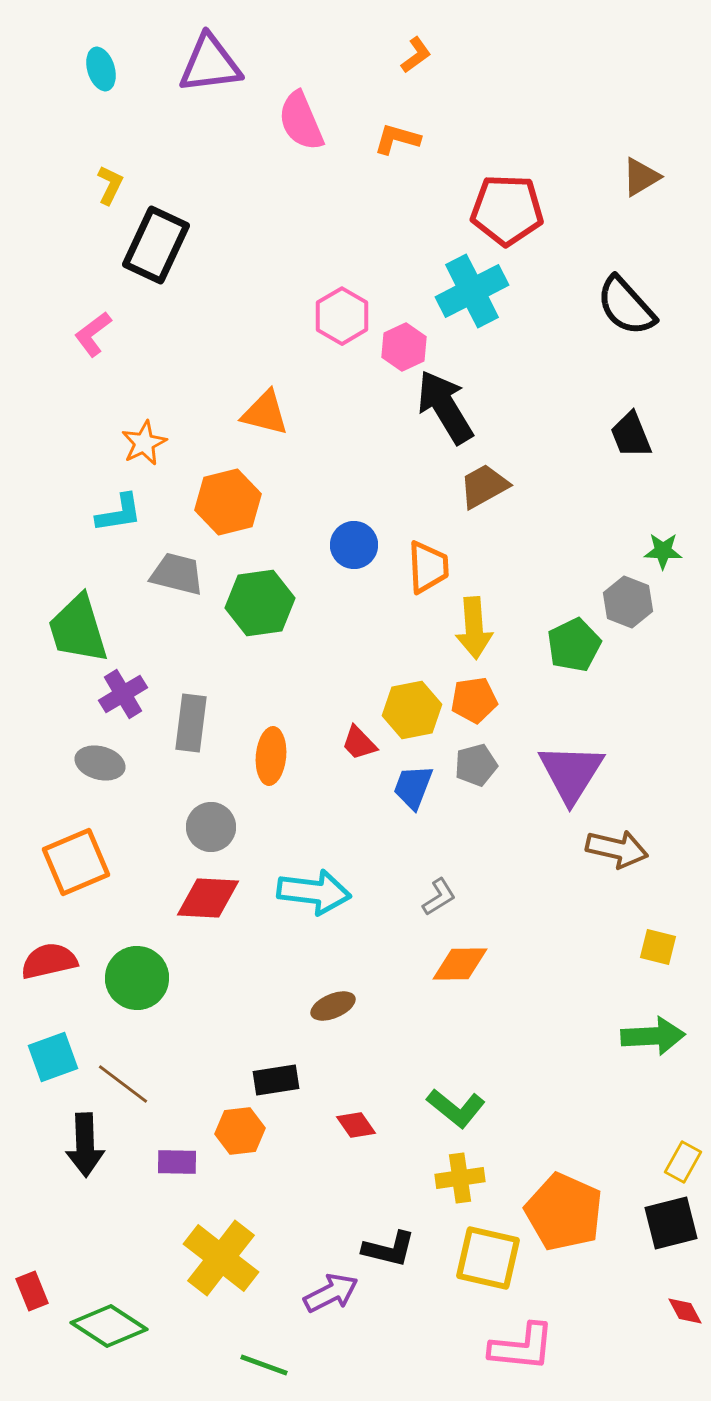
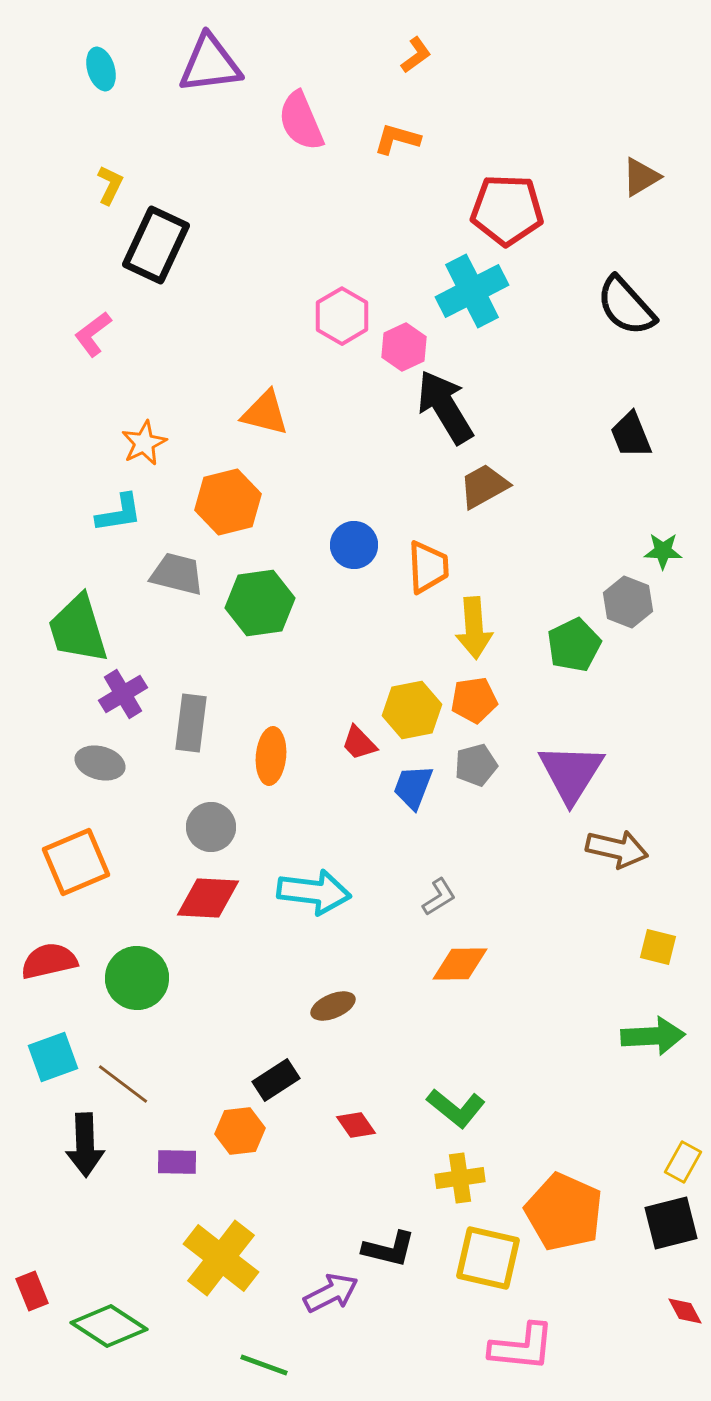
black rectangle at (276, 1080): rotated 24 degrees counterclockwise
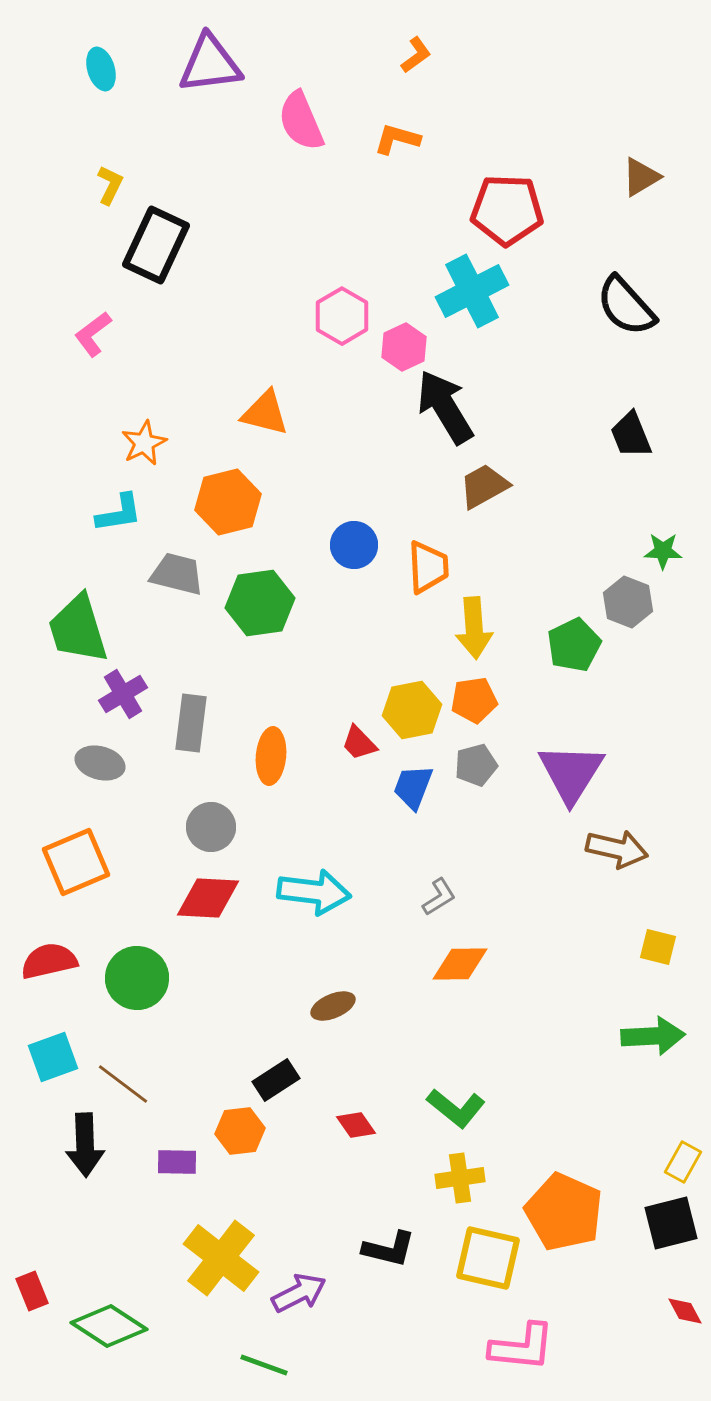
purple arrow at (331, 1293): moved 32 px left
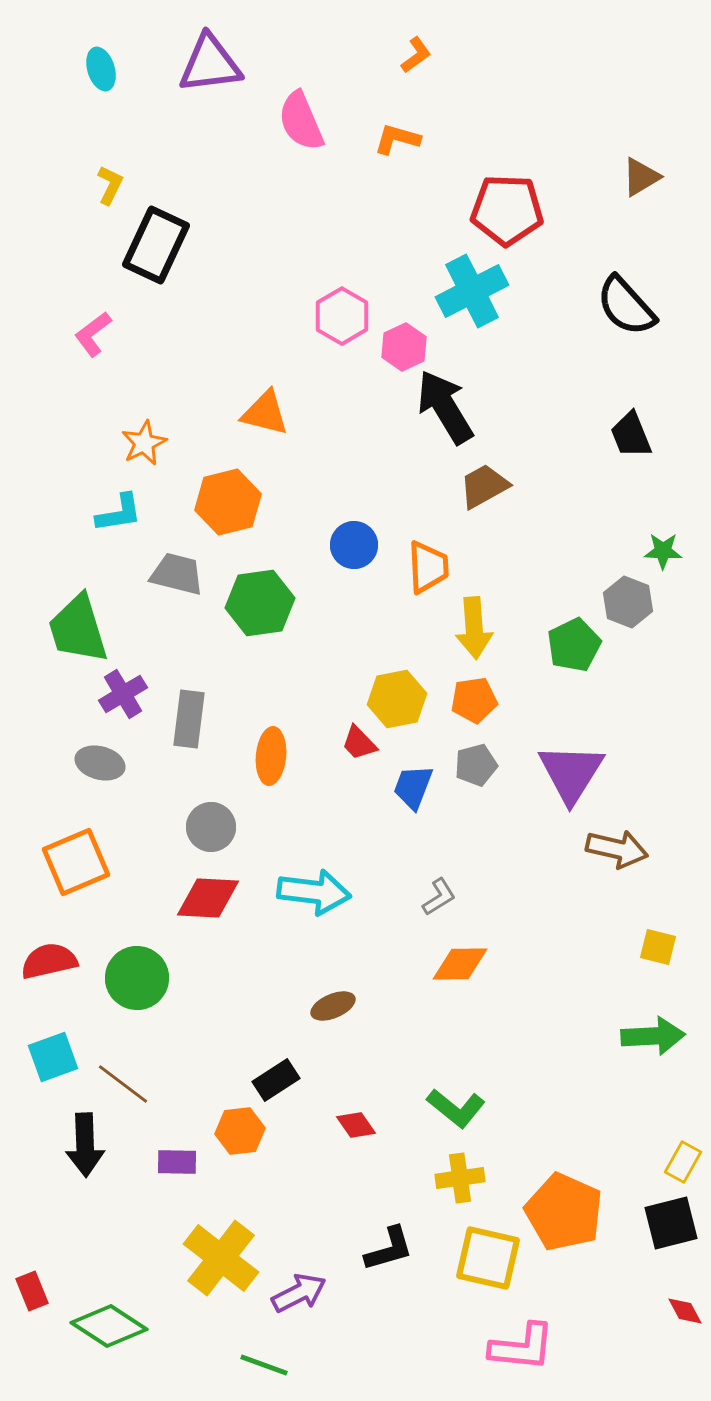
yellow hexagon at (412, 710): moved 15 px left, 11 px up
gray rectangle at (191, 723): moved 2 px left, 4 px up
black L-shape at (389, 1249): rotated 30 degrees counterclockwise
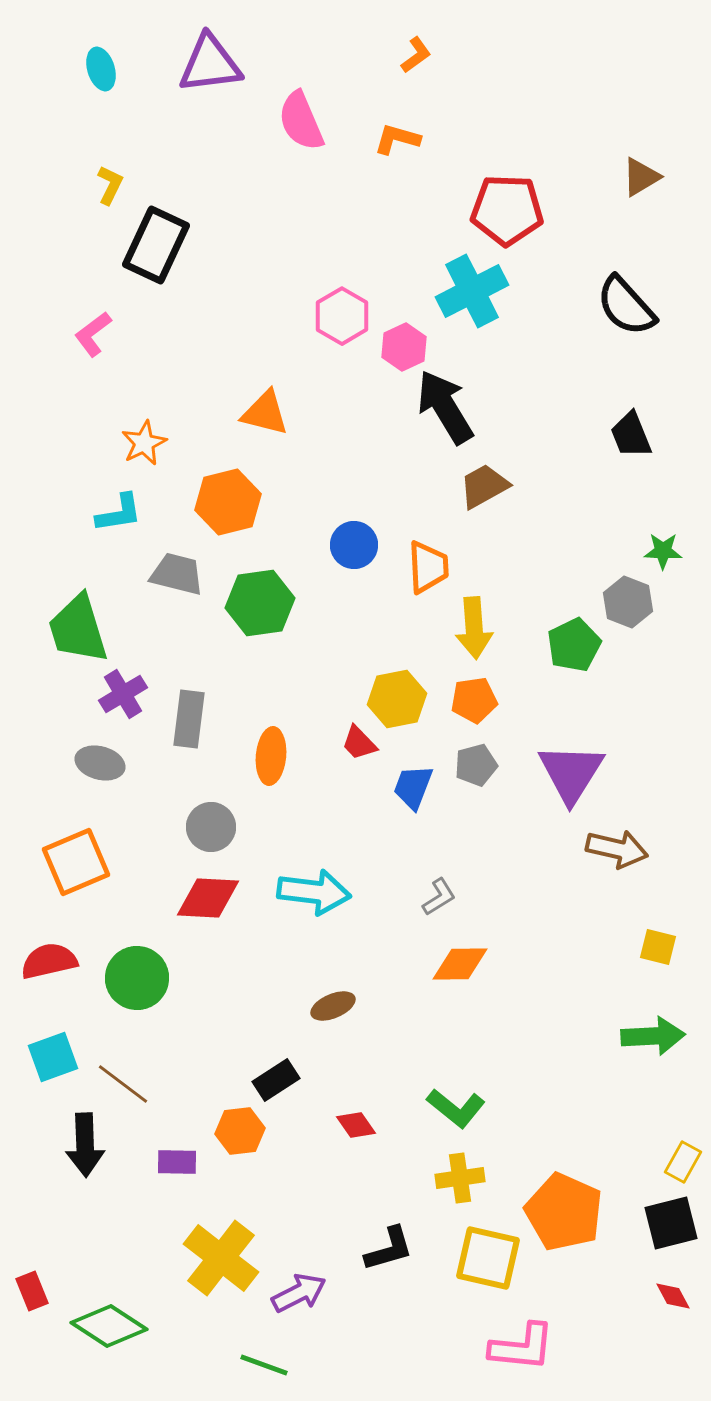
red diamond at (685, 1311): moved 12 px left, 15 px up
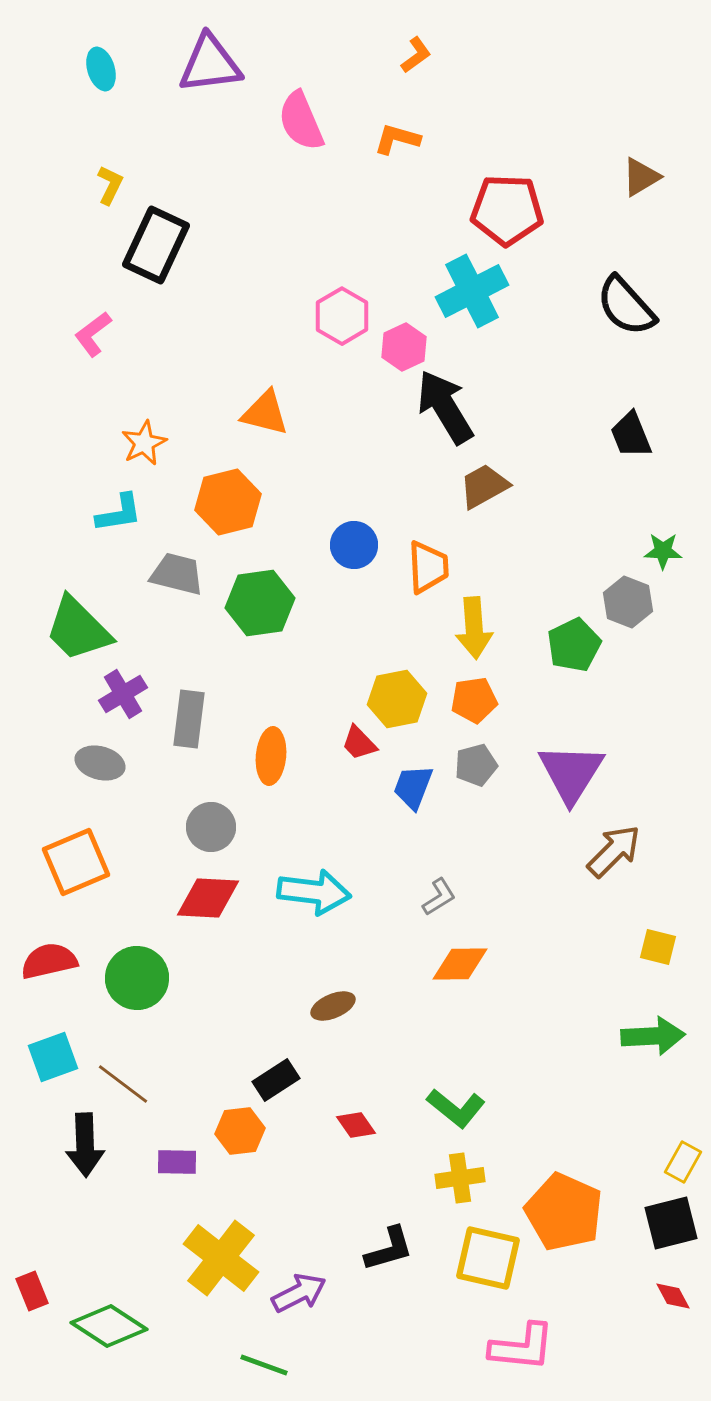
green trapezoid at (78, 629): rotated 28 degrees counterclockwise
brown arrow at (617, 849): moved 3 px left, 2 px down; rotated 58 degrees counterclockwise
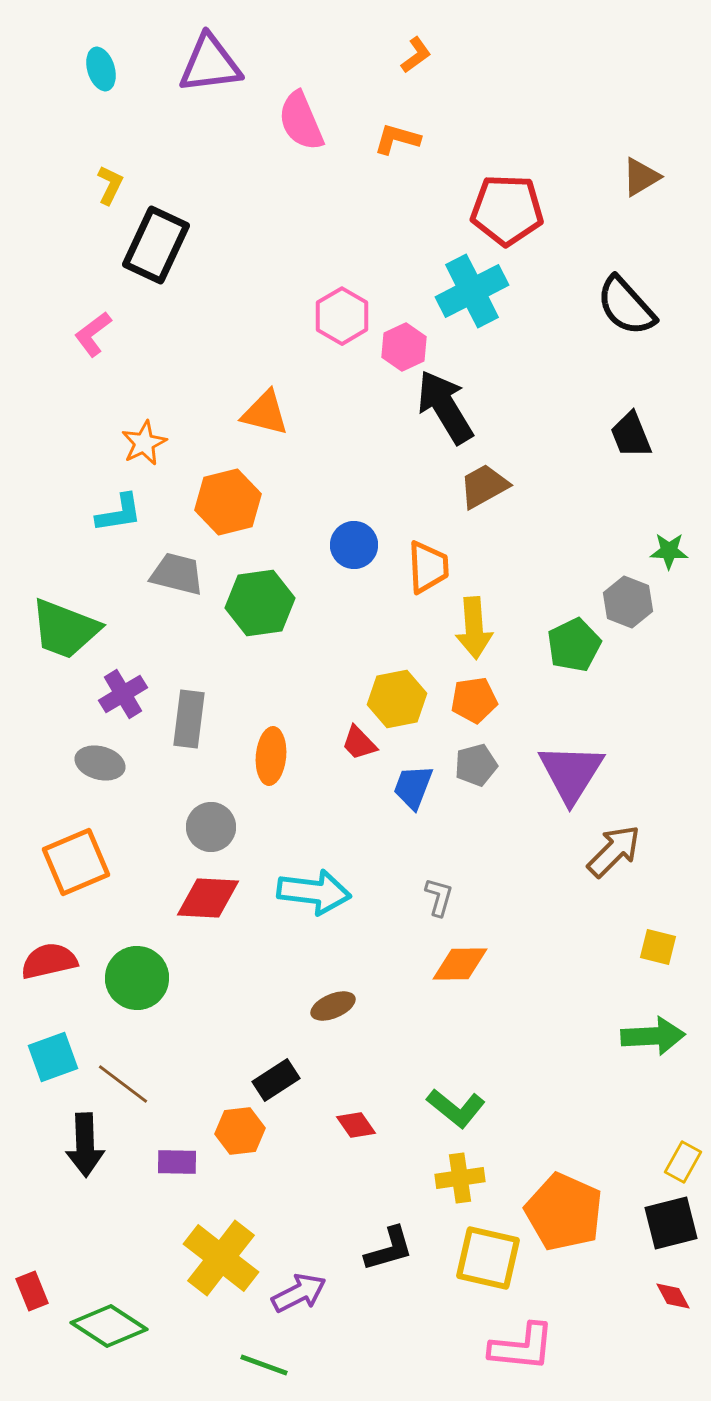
green star at (663, 551): moved 6 px right
green trapezoid at (78, 629): moved 13 px left; rotated 24 degrees counterclockwise
gray L-shape at (439, 897): rotated 42 degrees counterclockwise
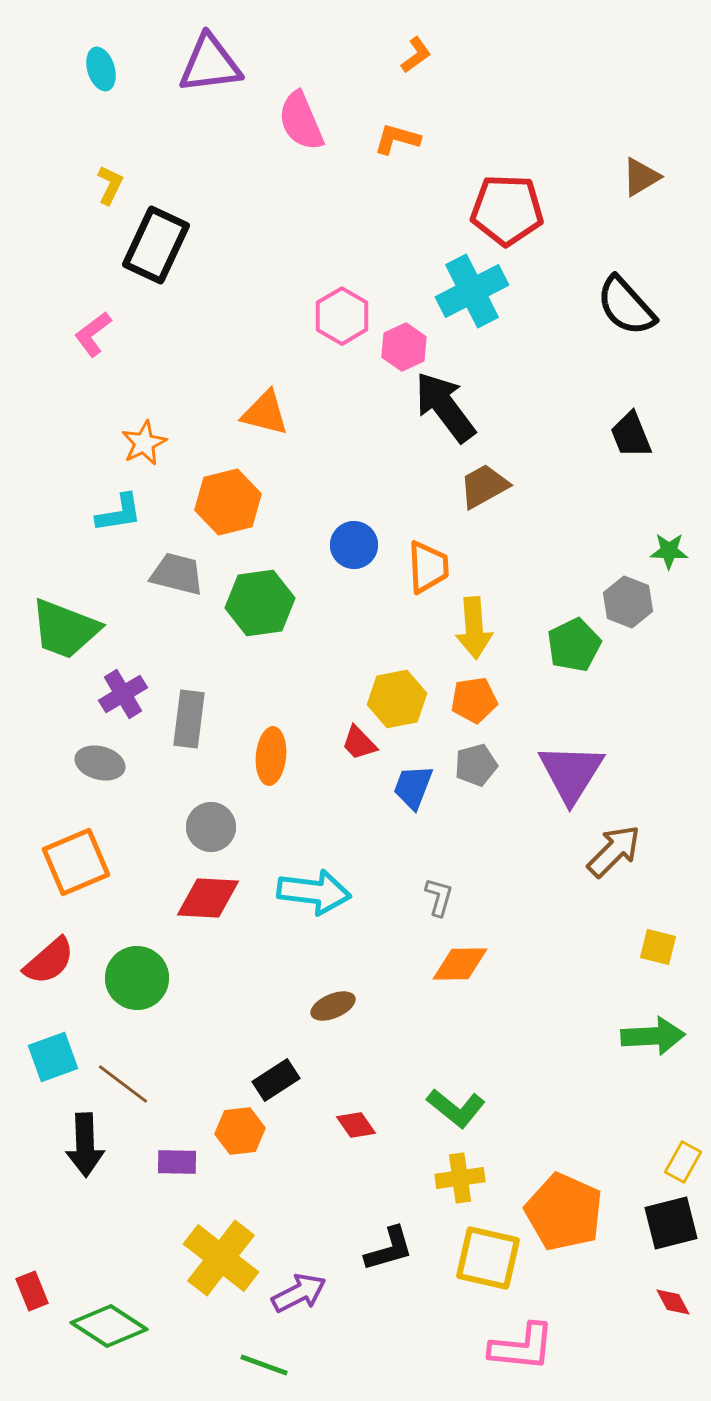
black arrow at (445, 407): rotated 6 degrees counterclockwise
red semicircle at (49, 961): rotated 152 degrees clockwise
red diamond at (673, 1296): moved 6 px down
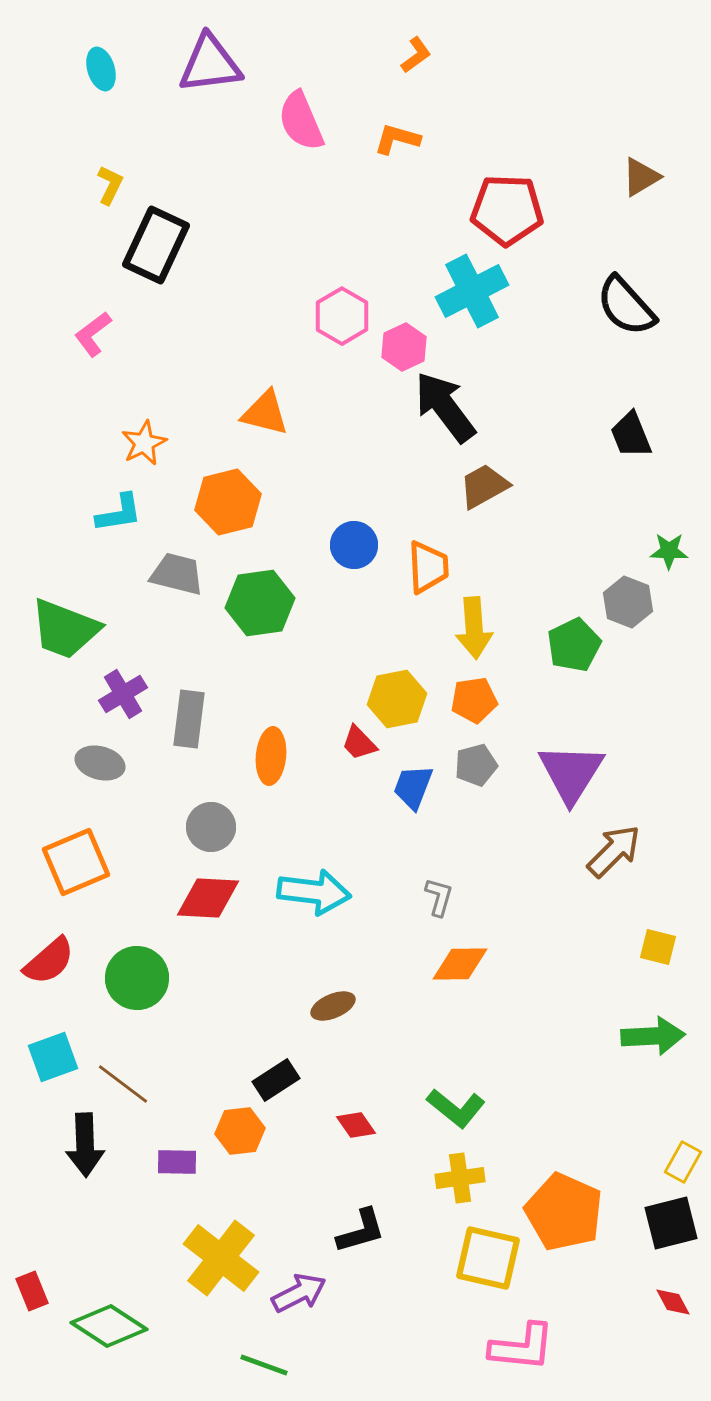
black L-shape at (389, 1249): moved 28 px left, 18 px up
